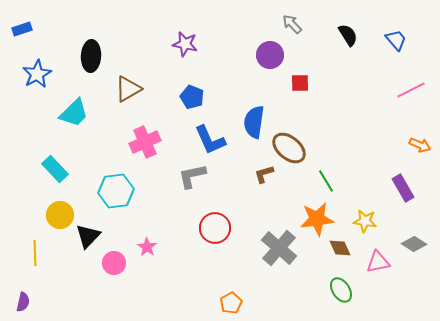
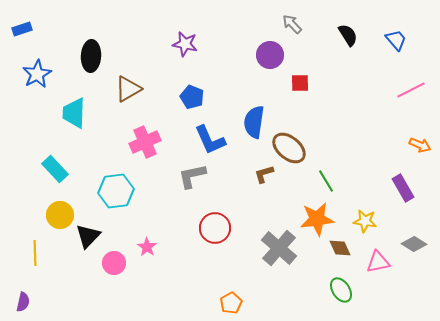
cyan trapezoid: rotated 136 degrees clockwise
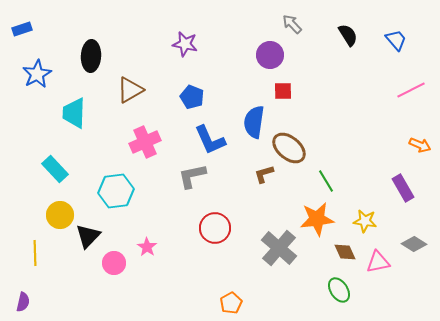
red square: moved 17 px left, 8 px down
brown triangle: moved 2 px right, 1 px down
brown diamond: moved 5 px right, 4 px down
green ellipse: moved 2 px left
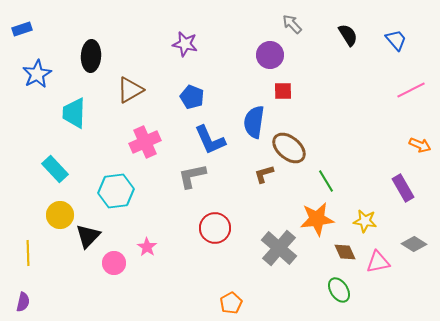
yellow line: moved 7 px left
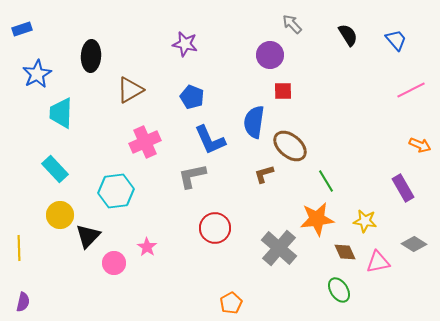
cyan trapezoid: moved 13 px left
brown ellipse: moved 1 px right, 2 px up
yellow line: moved 9 px left, 5 px up
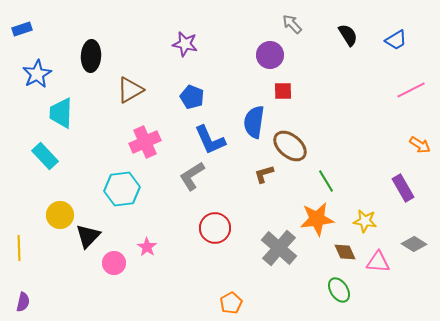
blue trapezoid: rotated 100 degrees clockwise
orange arrow: rotated 10 degrees clockwise
cyan rectangle: moved 10 px left, 13 px up
gray L-shape: rotated 20 degrees counterclockwise
cyan hexagon: moved 6 px right, 2 px up
pink triangle: rotated 15 degrees clockwise
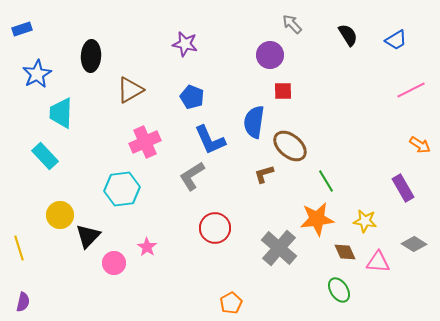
yellow line: rotated 15 degrees counterclockwise
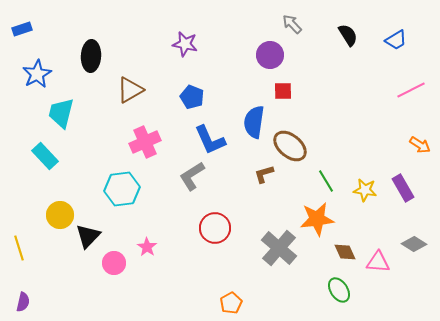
cyan trapezoid: rotated 12 degrees clockwise
yellow star: moved 31 px up
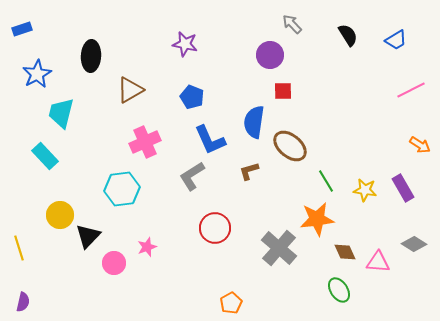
brown L-shape: moved 15 px left, 3 px up
pink star: rotated 18 degrees clockwise
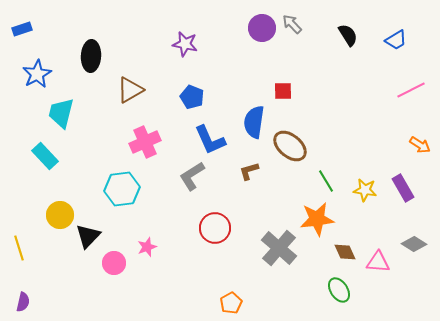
purple circle: moved 8 px left, 27 px up
